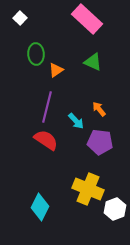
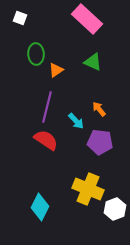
white square: rotated 24 degrees counterclockwise
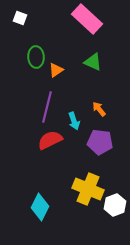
green ellipse: moved 3 px down
cyan arrow: moved 2 px left; rotated 24 degrees clockwise
red semicircle: moved 4 px right; rotated 60 degrees counterclockwise
white hexagon: moved 4 px up
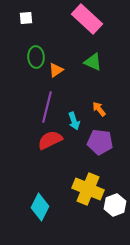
white square: moved 6 px right; rotated 24 degrees counterclockwise
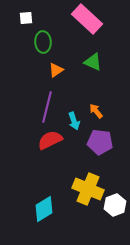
green ellipse: moved 7 px right, 15 px up
orange arrow: moved 3 px left, 2 px down
cyan diamond: moved 4 px right, 2 px down; rotated 32 degrees clockwise
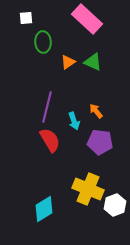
orange triangle: moved 12 px right, 8 px up
red semicircle: rotated 85 degrees clockwise
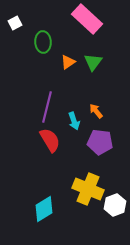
white square: moved 11 px left, 5 px down; rotated 24 degrees counterclockwise
green triangle: rotated 42 degrees clockwise
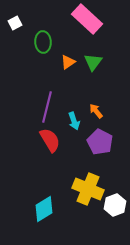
purple pentagon: rotated 20 degrees clockwise
